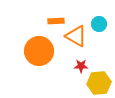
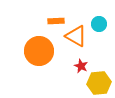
red star: rotated 24 degrees clockwise
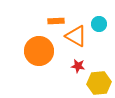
red star: moved 3 px left; rotated 16 degrees counterclockwise
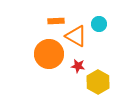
orange circle: moved 10 px right, 3 px down
yellow hexagon: moved 1 px left, 1 px up; rotated 25 degrees counterclockwise
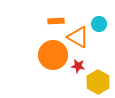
orange triangle: moved 2 px right, 1 px down
orange circle: moved 4 px right, 1 px down
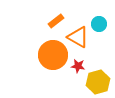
orange rectangle: rotated 35 degrees counterclockwise
yellow hexagon: rotated 15 degrees clockwise
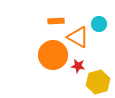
orange rectangle: rotated 35 degrees clockwise
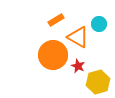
orange rectangle: moved 1 px up; rotated 28 degrees counterclockwise
red star: rotated 16 degrees clockwise
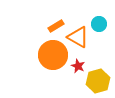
orange rectangle: moved 6 px down
yellow hexagon: moved 1 px up
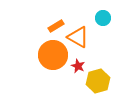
cyan circle: moved 4 px right, 6 px up
